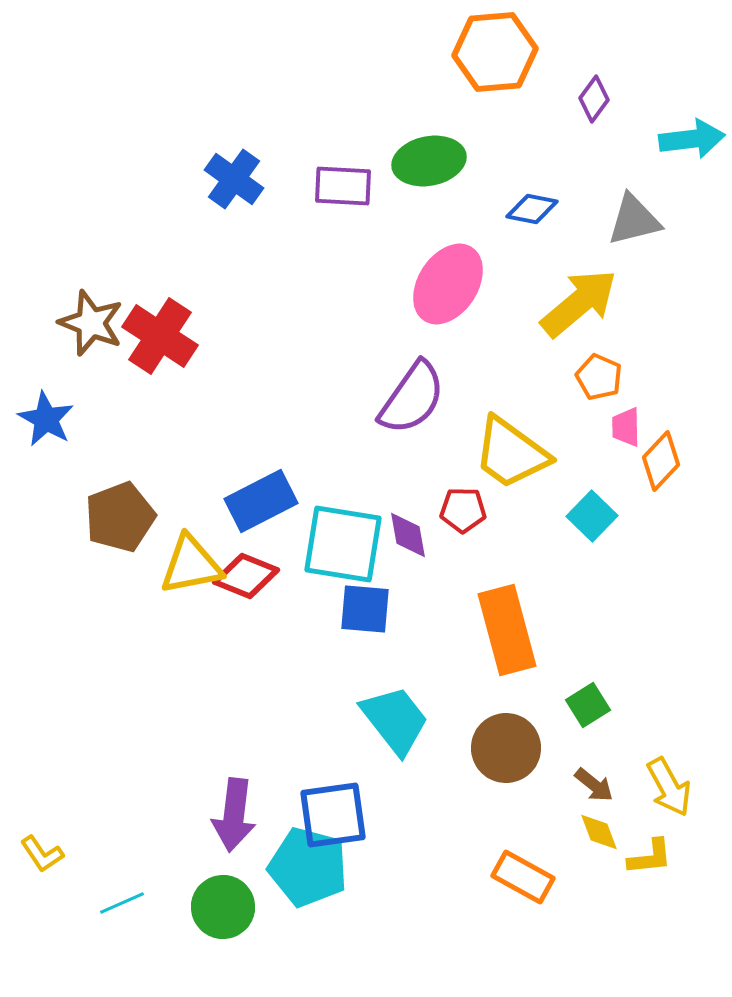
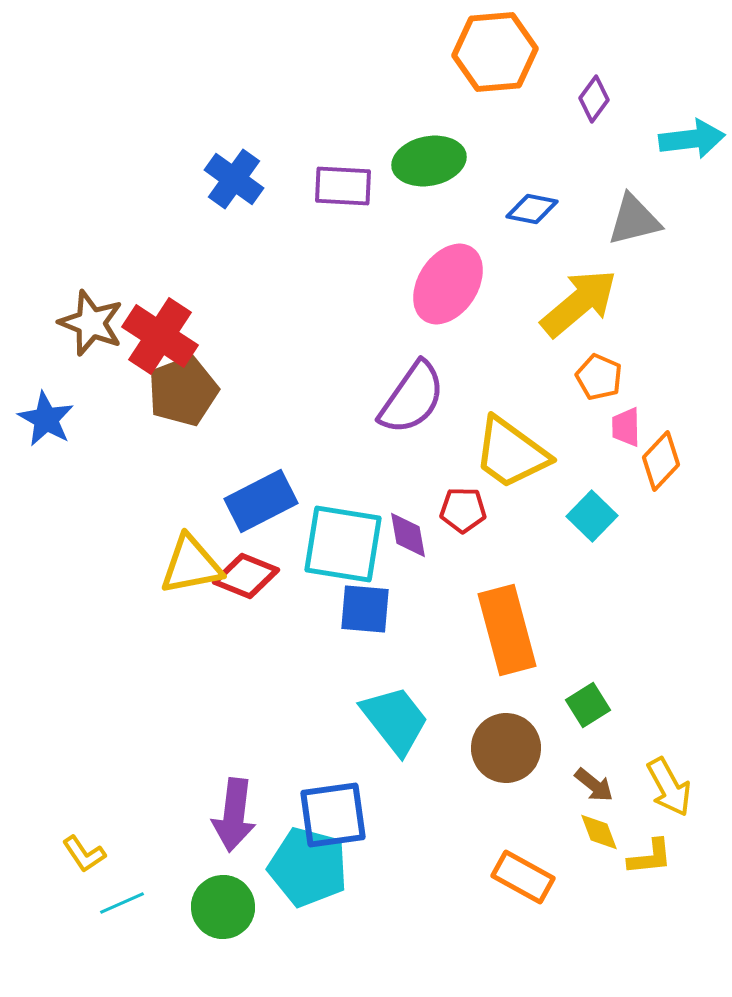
brown pentagon at (120, 517): moved 63 px right, 126 px up
yellow L-shape at (42, 854): moved 42 px right
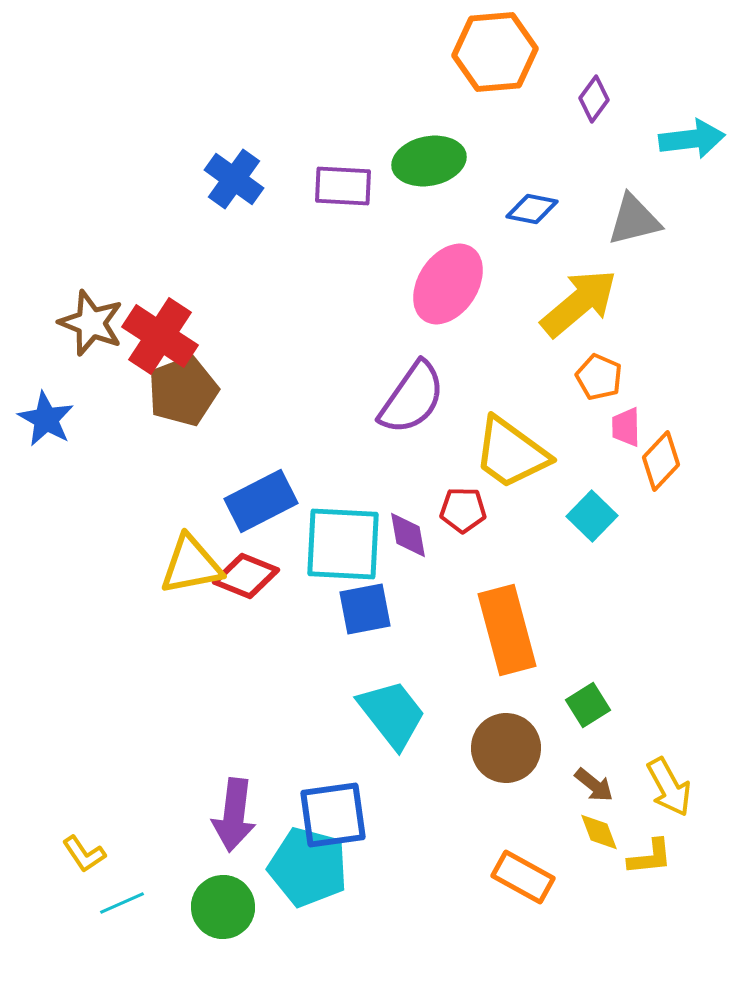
cyan square at (343, 544): rotated 6 degrees counterclockwise
blue square at (365, 609): rotated 16 degrees counterclockwise
cyan trapezoid at (395, 720): moved 3 px left, 6 px up
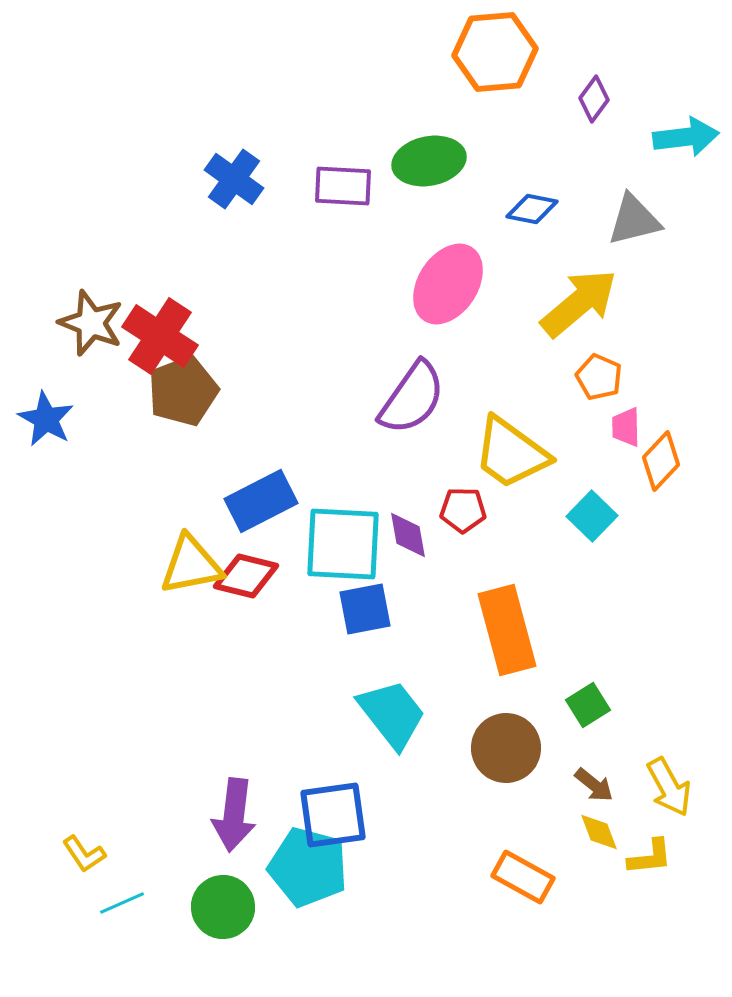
cyan arrow at (692, 139): moved 6 px left, 2 px up
red diamond at (246, 576): rotated 8 degrees counterclockwise
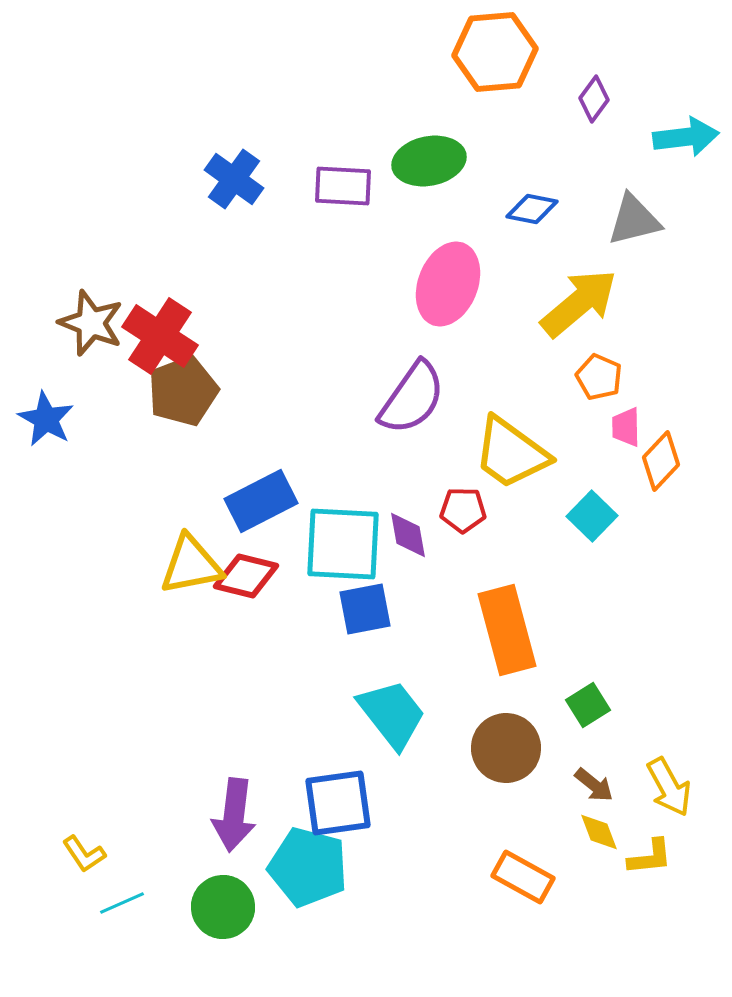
pink ellipse at (448, 284): rotated 12 degrees counterclockwise
blue square at (333, 815): moved 5 px right, 12 px up
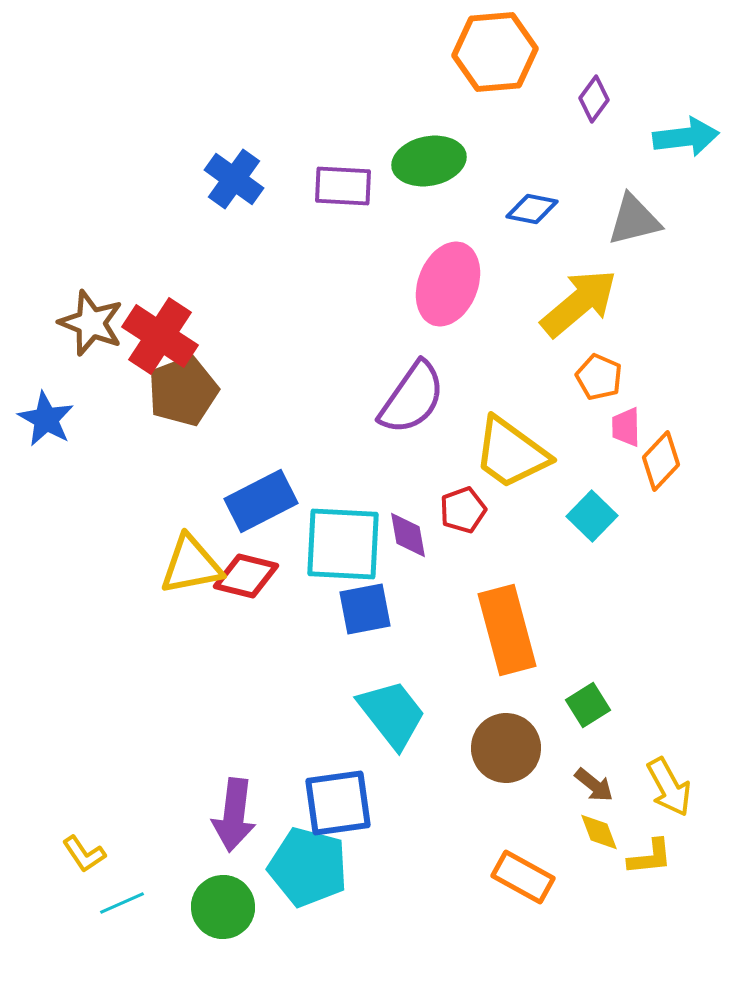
red pentagon at (463, 510): rotated 21 degrees counterclockwise
